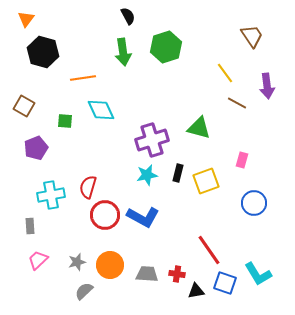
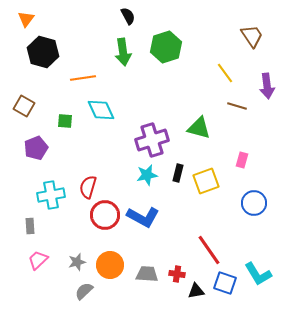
brown line: moved 3 px down; rotated 12 degrees counterclockwise
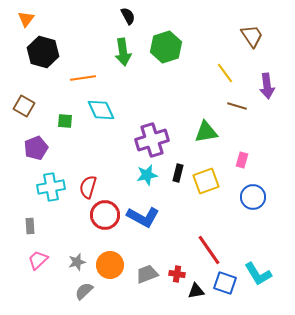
green triangle: moved 7 px right, 4 px down; rotated 25 degrees counterclockwise
cyan cross: moved 8 px up
blue circle: moved 1 px left, 6 px up
gray trapezoid: rotated 25 degrees counterclockwise
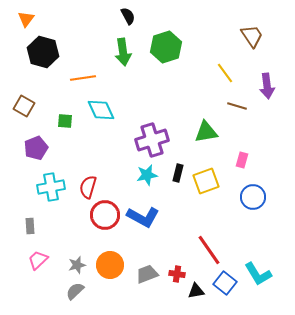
gray star: moved 3 px down
blue square: rotated 20 degrees clockwise
gray semicircle: moved 9 px left
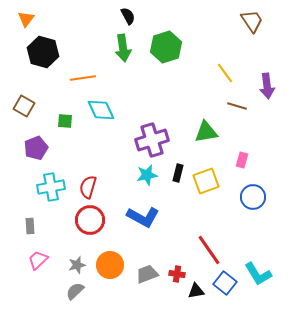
brown trapezoid: moved 15 px up
green arrow: moved 4 px up
red circle: moved 15 px left, 5 px down
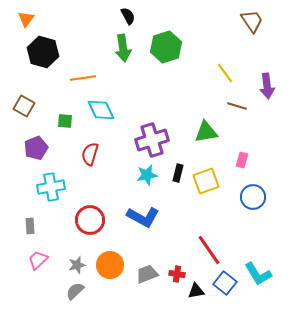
red semicircle: moved 2 px right, 33 px up
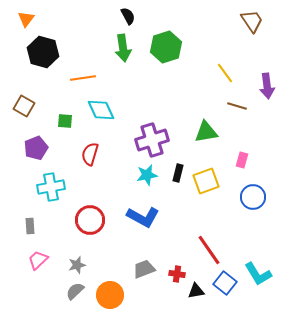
orange circle: moved 30 px down
gray trapezoid: moved 3 px left, 5 px up
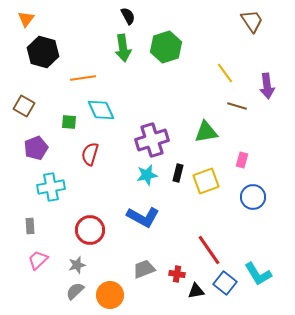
green square: moved 4 px right, 1 px down
red circle: moved 10 px down
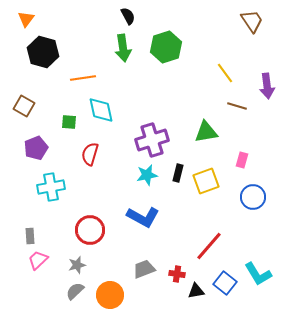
cyan diamond: rotated 12 degrees clockwise
gray rectangle: moved 10 px down
red line: moved 4 px up; rotated 76 degrees clockwise
